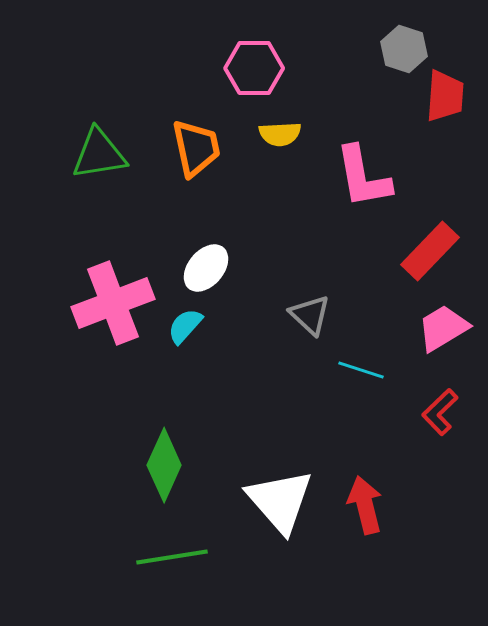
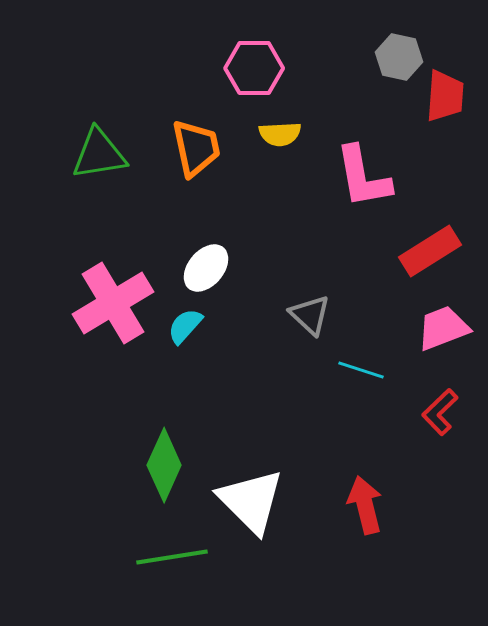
gray hexagon: moved 5 px left, 8 px down; rotated 6 degrees counterclockwise
red rectangle: rotated 14 degrees clockwise
pink cross: rotated 10 degrees counterclockwise
pink trapezoid: rotated 10 degrees clockwise
white triangle: moved 29 px left; rotated 4 degrees counterclockwise
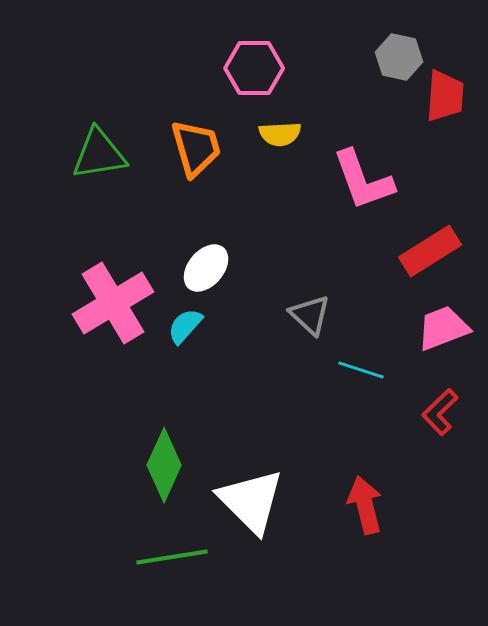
orange trapezoid: rotated 4 degrees counterclockwise
pink L-shape: moved 3 px down; rotated 10 degrees counterclockwise
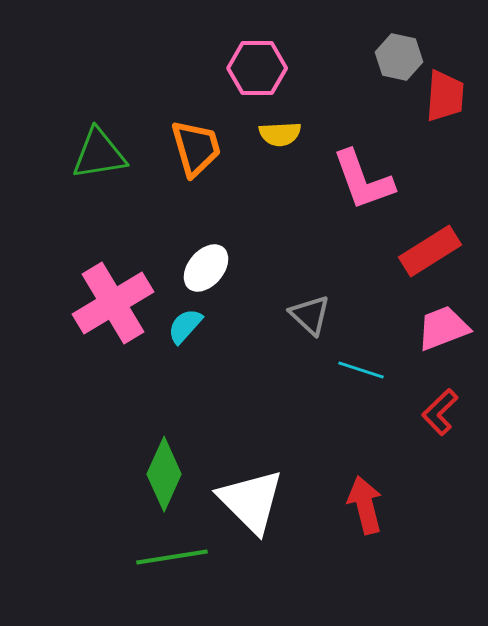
pink hexagon: moved 3 px right
green diamond: moved 9 px down
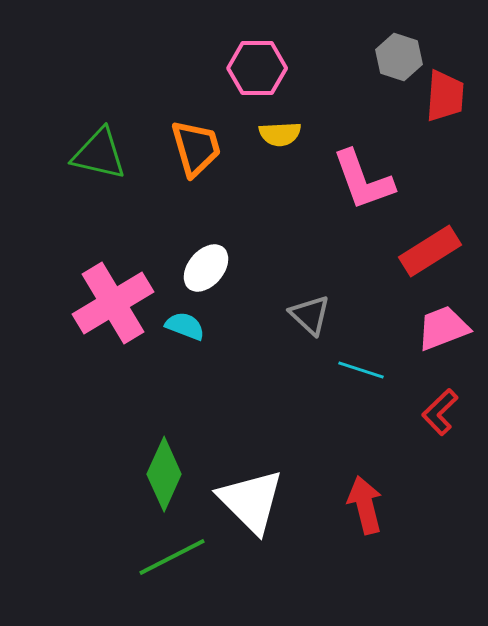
gray hexagon: rotated 6 degrees clockwise
green triangle: rotated 22 degrees clockwise
cyan semicircle: rotated 69 degrees clockwise
green line: rotated 18 degrees counterclockwise
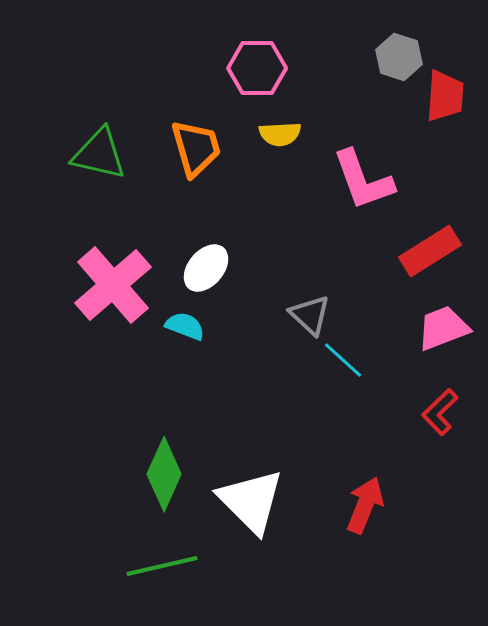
pink cross: moved 18 px up; rotated 10 degrees counterclockwise
cyan line: moved 18 px left, 10 px up; rotated 24 degrees clockwise
red arrow: rotated 36 degrees clockwise
green line: moved 10 px left, 9 px down; rotated 14 degrees clockwise
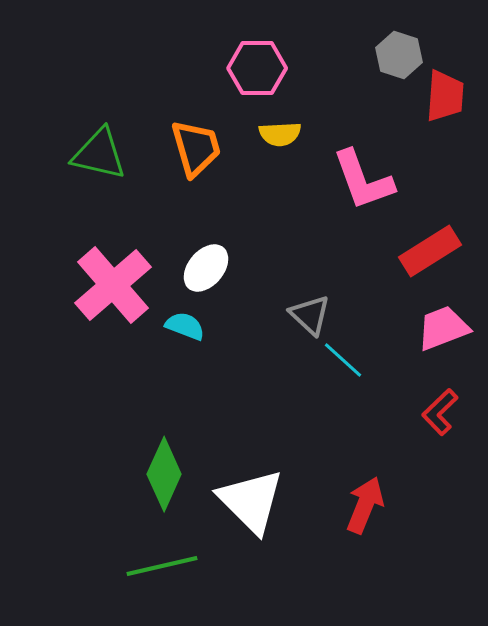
gray hexagon: moved 2 px up
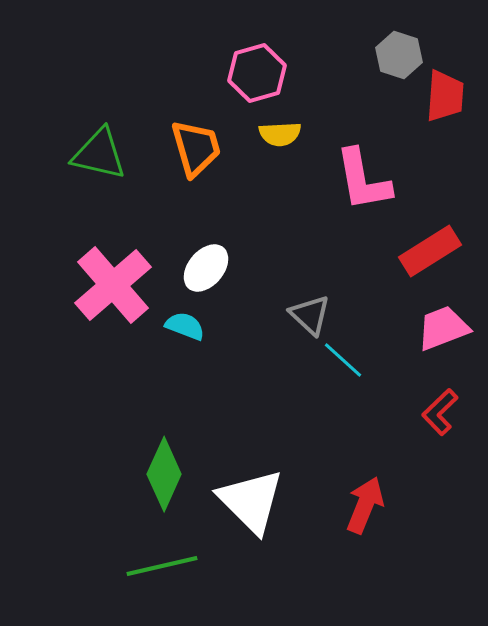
pink hexagon: moved 5 px down; rotated 16 degrees counterclockwise
pink L-shape: rotated 10 degrees clockwise
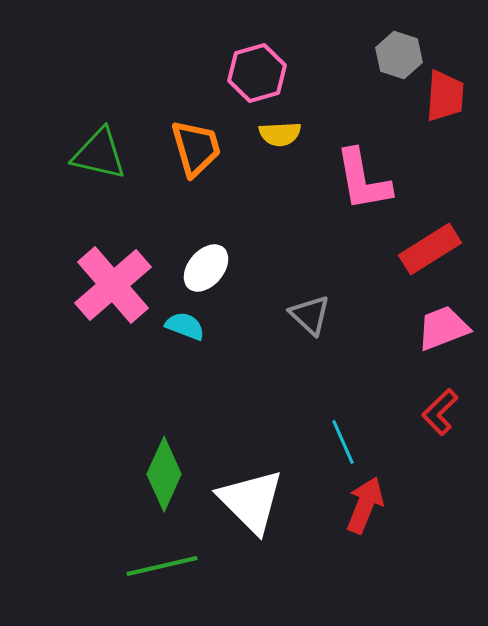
red rectangle: moved 2 px up
cyan line: moved 82 px down; rotated 24 degrees clockwise
